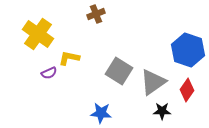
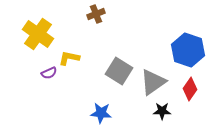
red diamond: moved 3 px right, 1 px up
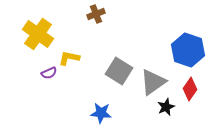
black star: moved 4 px right, 4 px up; rotated 24 degrees counterclockwise
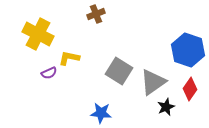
yellow cross: rotated 8 degrees counterclockwise
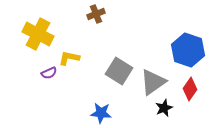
black star: moved 2 px left, 1 px down
